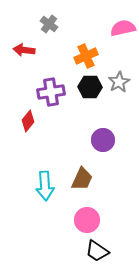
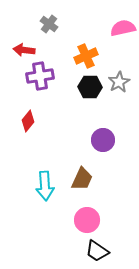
purple cross: moved 11 px left, 16 px up
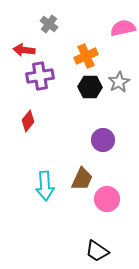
pink circle: moved 20 px right, 21 px up
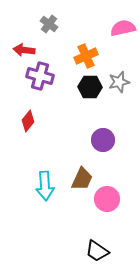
purple cross: rotated 24 degrees clockwise
gray star: rotated 15 degrees clockwise
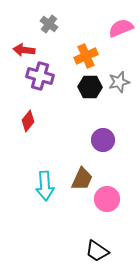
pink semicircle: moved 2 px left; rotated 10 degrees counterclockwise
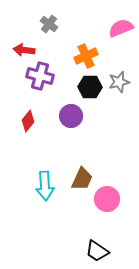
purple circle: moved 32 px left, 24 px up
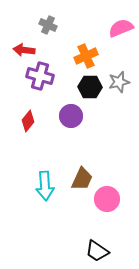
gray cross: moved 1 px left, 1 px down; rotated 12 degrees counterclockwise
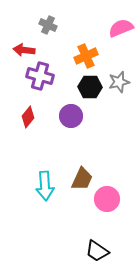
red diamond: moved 4 px up
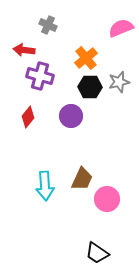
orange cross: moved 2 px down; rotated 15 degrees counterclockwise
black trapezoid: moved 2 px down
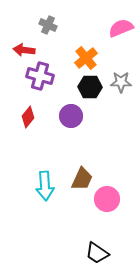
gray star: moved 2 px right; rotated 15 degrees clockwise
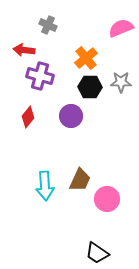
brown trapezoid: moved 2 px left, 1 px down
